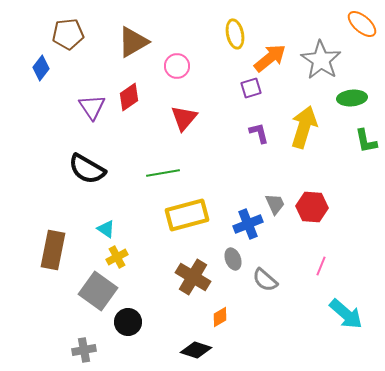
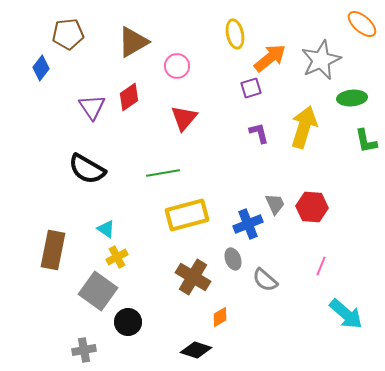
gray star: rotated 15 degrees clockwise
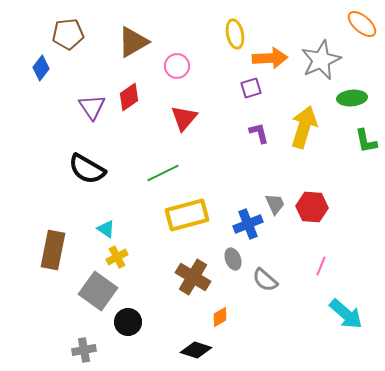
orange arrow: rotated 36 degrees clockwise
green line: rotated 16 degrees counterclockwise
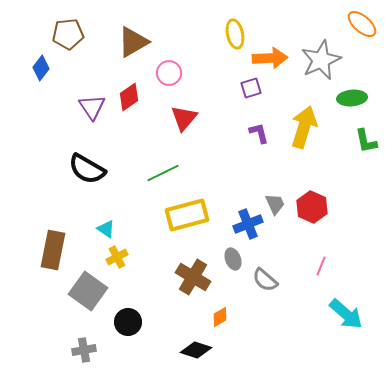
pink circle: moved 8 px left, 7 px down
red hexagon: rotated 20 degrees clockwise
gray square: moved 10 px left
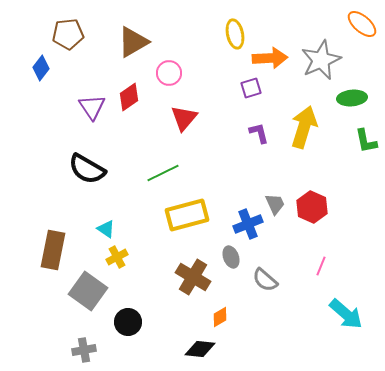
gray ellipse: moved 2 px left, 2 px up
black diamond: moved 4 px right, 1 px up; rotated 12 degrees counterclockwise
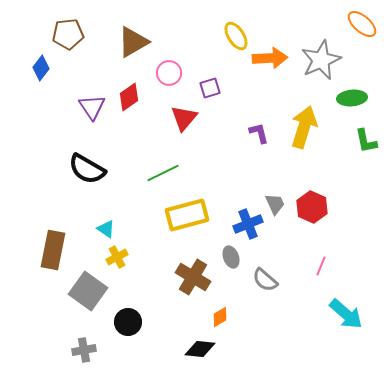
yellow ellipse: moved 1 px right, 2 px down; rotated 20 degrees counterclockwise
purple square: moved 41 px left
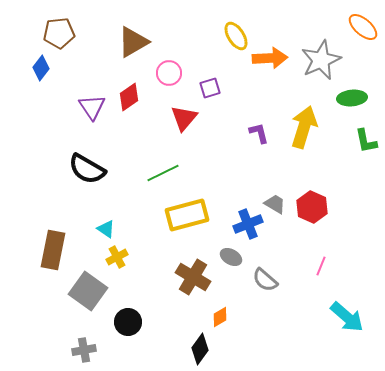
orange ellipse: moved 1 px right, 3 px down
brown pentagon: moved 9 px left, 1 px up
gray trapezoid: rotated 35 degrees counterclockwise
gray ellipse: rotated 40 degrees counterclockwise
cyan arrow: moved 1 px right, 3 px down
black diamond: rotated 60 degrees counterclockwise
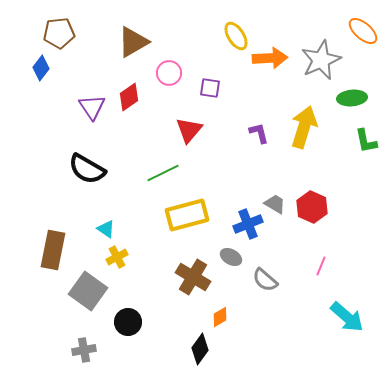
orange ellipse: moved 4 px down
purple square: rotated 25 degrees clockwise
red triangle: moved 5 px right, 12 px down
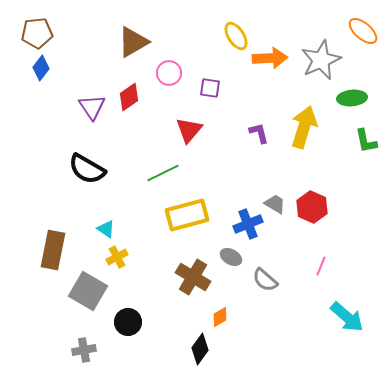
brown pentagon: moved 22 px left
gray square: rotated 6 degrees counterclockwise
